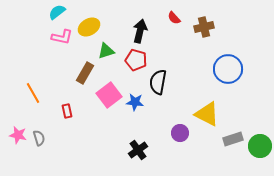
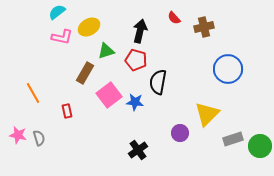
yellow triangle: rotated 48 degrees clockwise
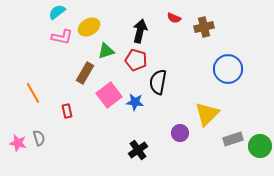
red semicircle: rotated 24 degrees counterclockwise
pink star: moved 8 px down
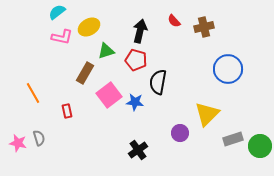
red semicircle: moved 3 px down; rotated 24 degrees clockwise
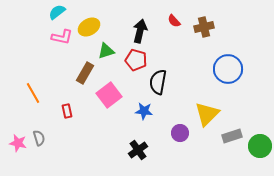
blue star: moved 9 px right, 9 px down
gray rectangle: moved 1 px left, 3 px up
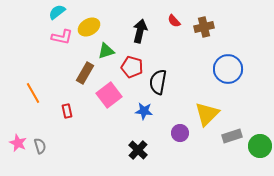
red pentagon: moved 4 px left, 7 px down
gray semicircle: moved 1 px right, 8 px down
pink star: rotated 12 degrees clockwise
black cross: rotated 12 degrees counterclockwise
